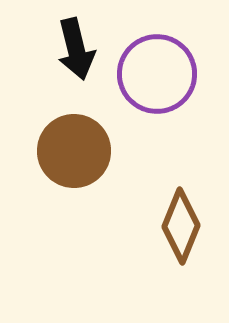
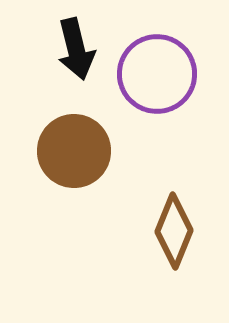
brown diamond: moved 7 px left, 5 px down
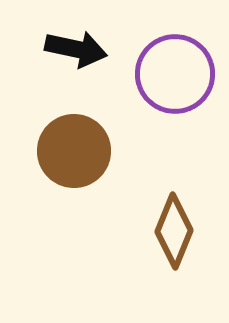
black arrow: rotated 64 degrees counterclockwise
purple circle: moved 18 px right
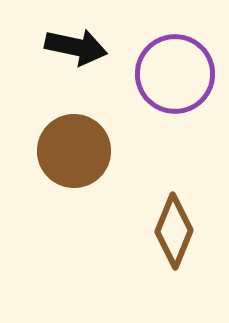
black arrow: moved 2 px up
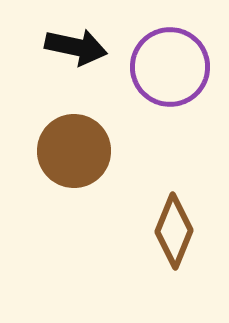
purple circle: moved 5 px left, 7 px up
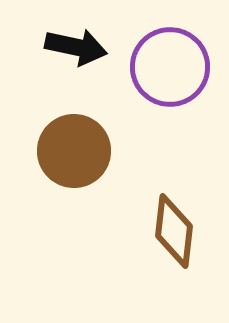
brown diamond: rotated 16 degrees counterclockwise
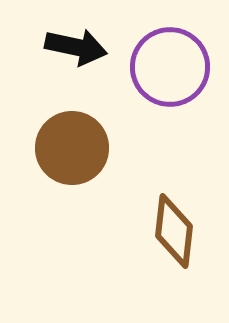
brown circle: moved 2 px left, 3 px up
